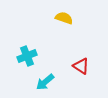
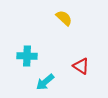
yellow semicircle: rotated 24 degrees clockwise
cyan cross: rotated 24 degrees clockwise
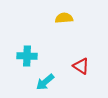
yellow semicircle: rotated 48 degrees counterclockwise
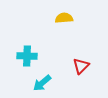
red triangle: rotated 42 degrees clockwise
cyan arrow: moved 3 px left, 1 px down
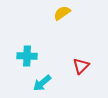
yellow semicircle: moved 2 px left, 5 px up; rotated 30 degrees counterclockwise
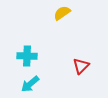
cyan arrow: moved 12 px left, 1 px down
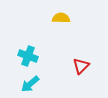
yellow semicircle: moved 1 px left, 5 px down; rotated 36 degrees clockwise
cyan cross: moved 1 px right; rotated 18 degrees clockwise
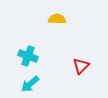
yellow semicircle: moved 4 px left, 1 px down
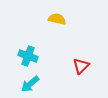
yellow semicircle: rotated 12 degrees clockwise
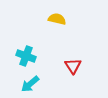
cyan cross: moved 2 px left
red triangle: moved 8 px left; rotated 18 degrees counterclockwise
